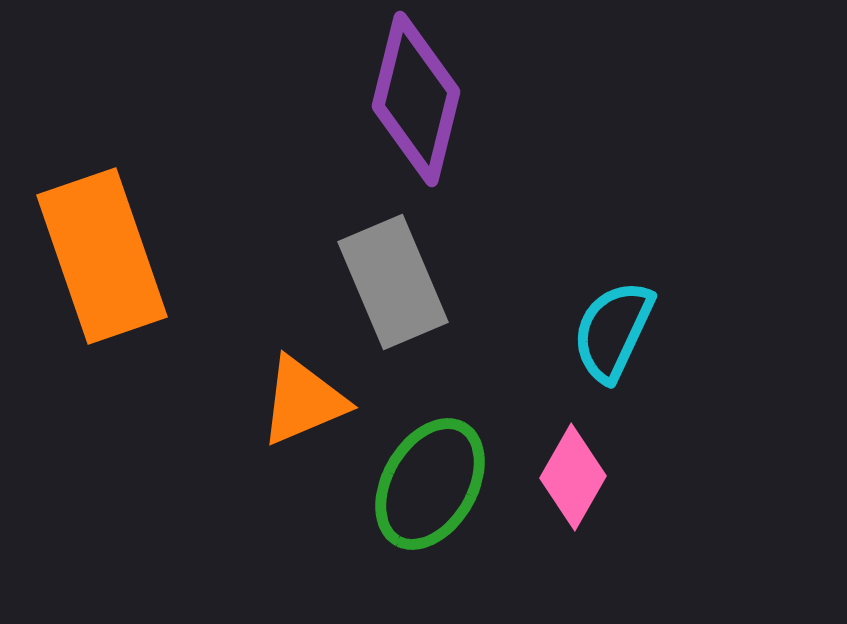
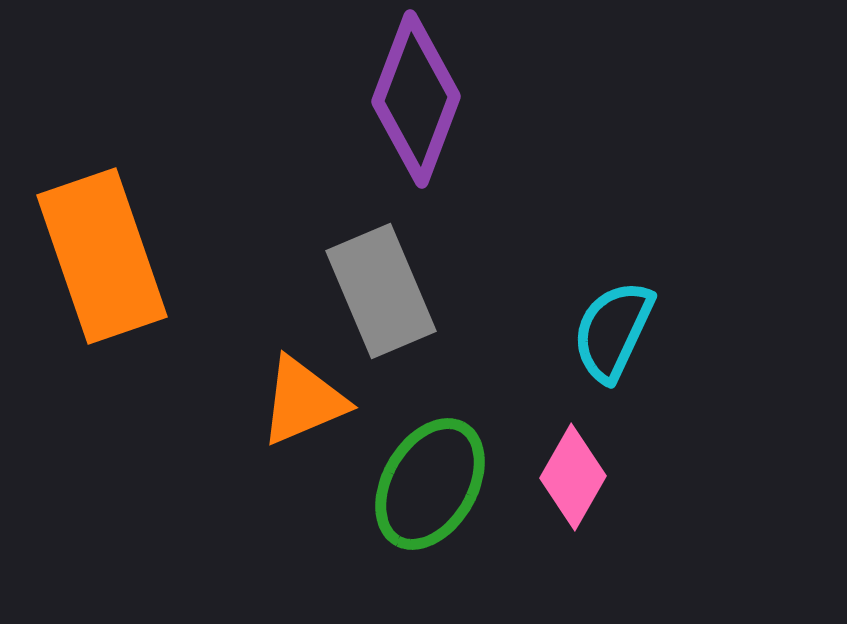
purple diamond: rotated 7 degrees clockwise
gray rectangle: moved 12 px left, 9 px down
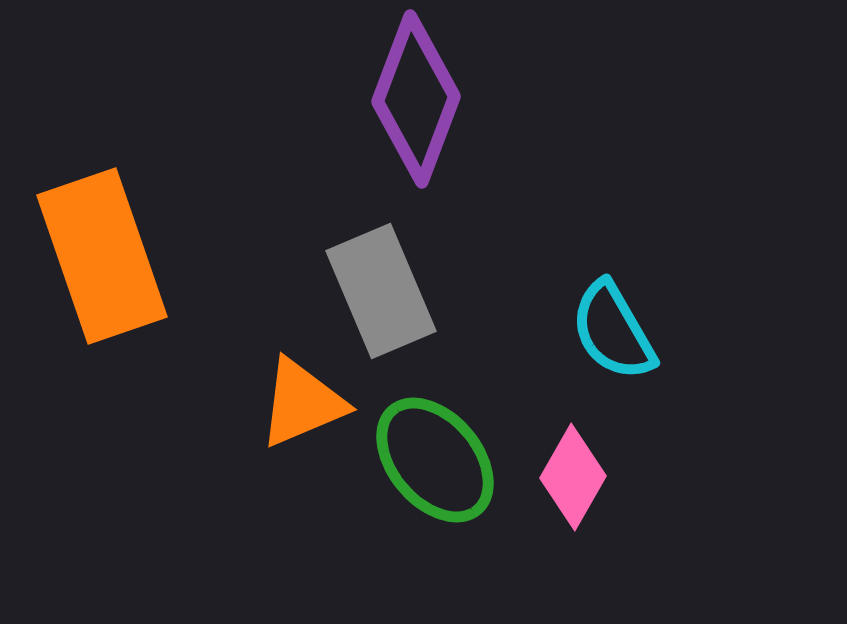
cyan semicircle: rotated 55 degrees counterclockwise
orange triangle: moved 1 px left, 2 px down
green ellipse: moved 5 px right, 24 px up; rotated 70 degrees counterclockwise
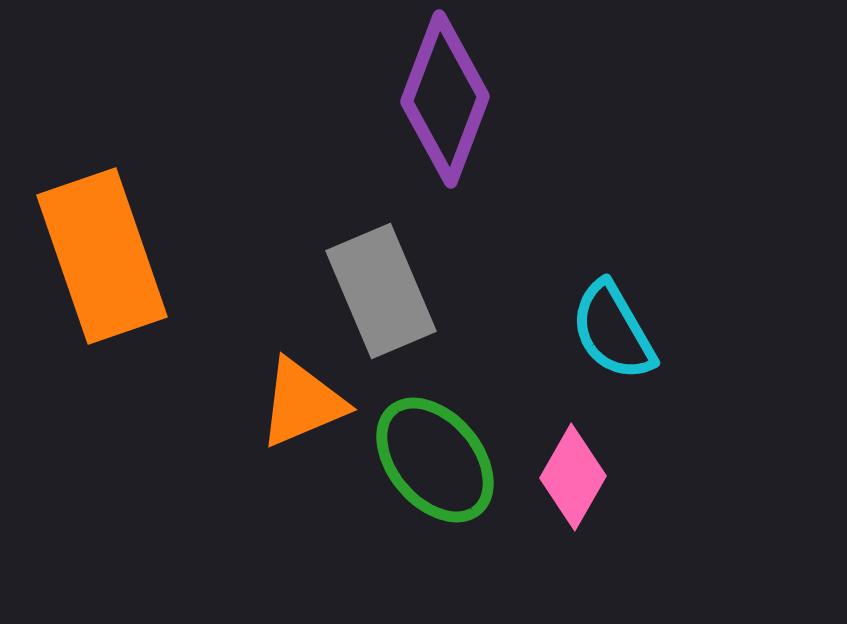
purple diamond: moved 29 px right
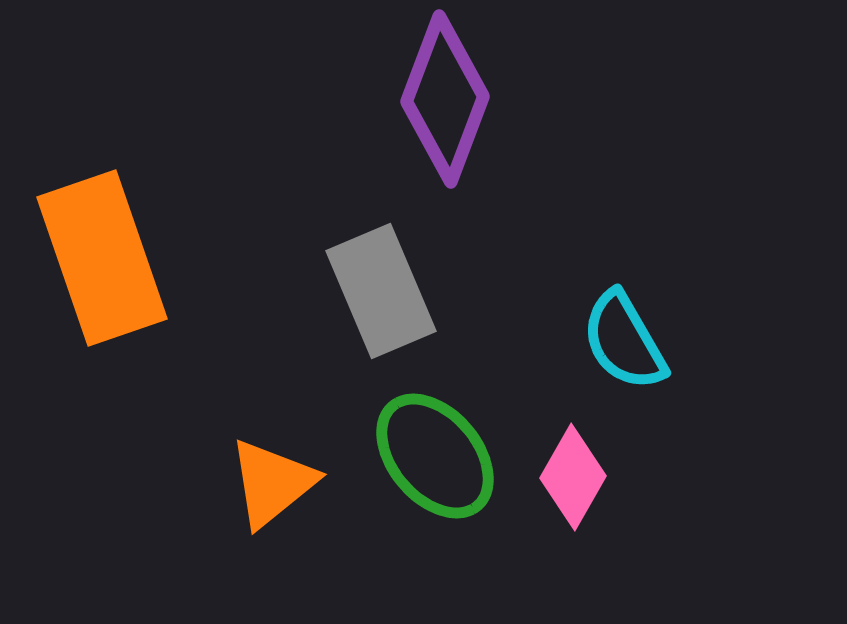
orange rectangle: moved 2 px down
cyan semicircle: moved 11 px right, 10 px down
orange triangle: moved 30 px left, 80 px down; rotated 16 degrees counterclockwise
green ellipse: moved 4 px up
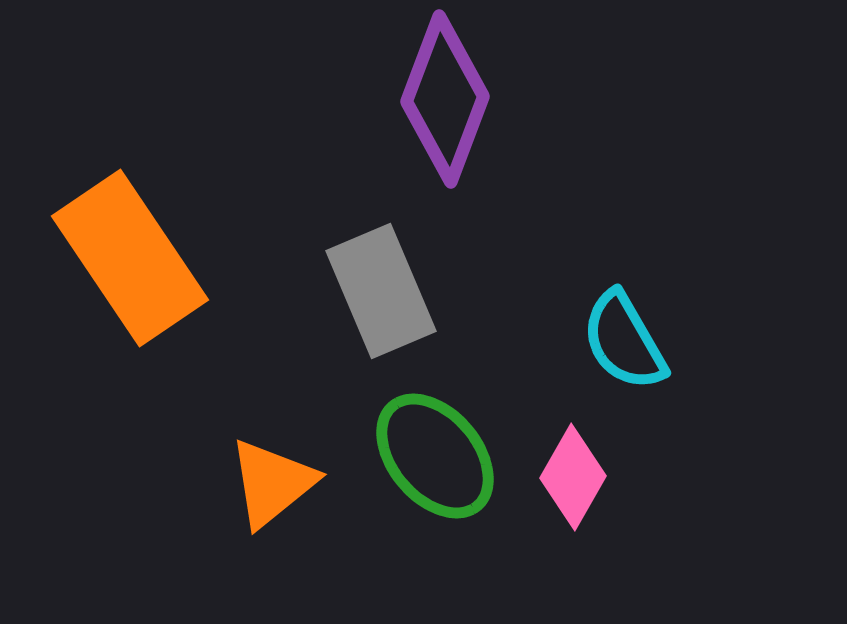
orange rectangle: moved 28 px right; rotated 15 degrees counterclockwise
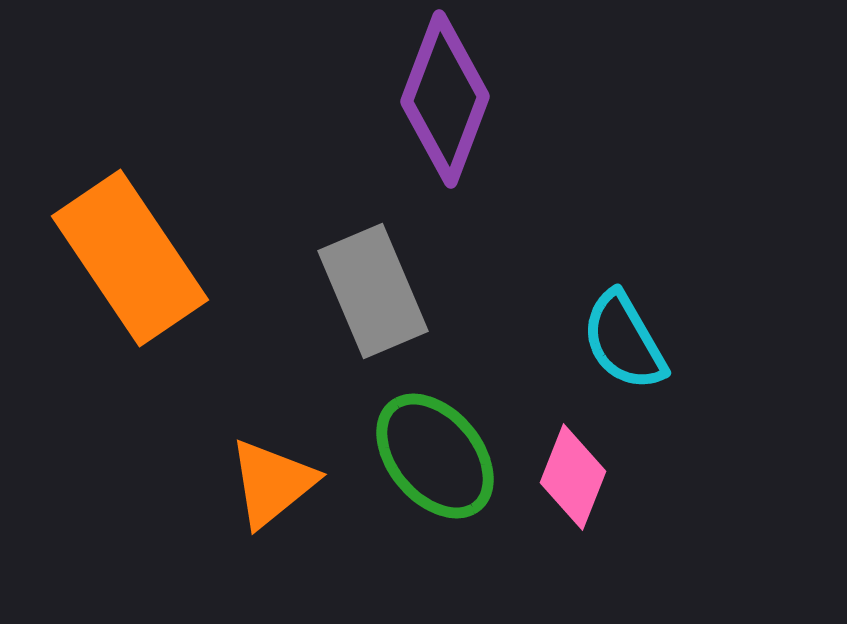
gray rectangle: moved 8 px left
pink diamond: rotated 8 degrees counterclockwise
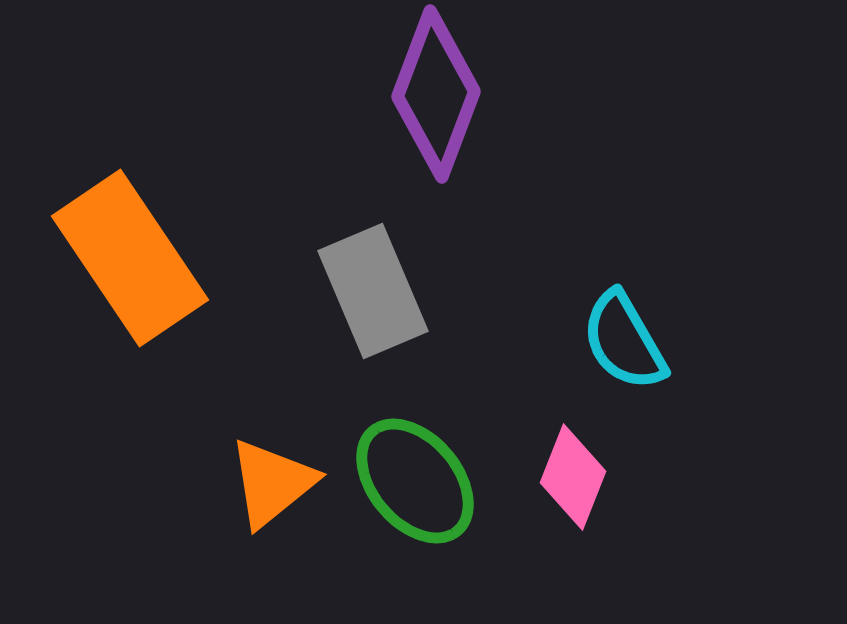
purple diamond: moved 9 px left, 5 px up
green ellipse: moved 20 px left, 25 px down
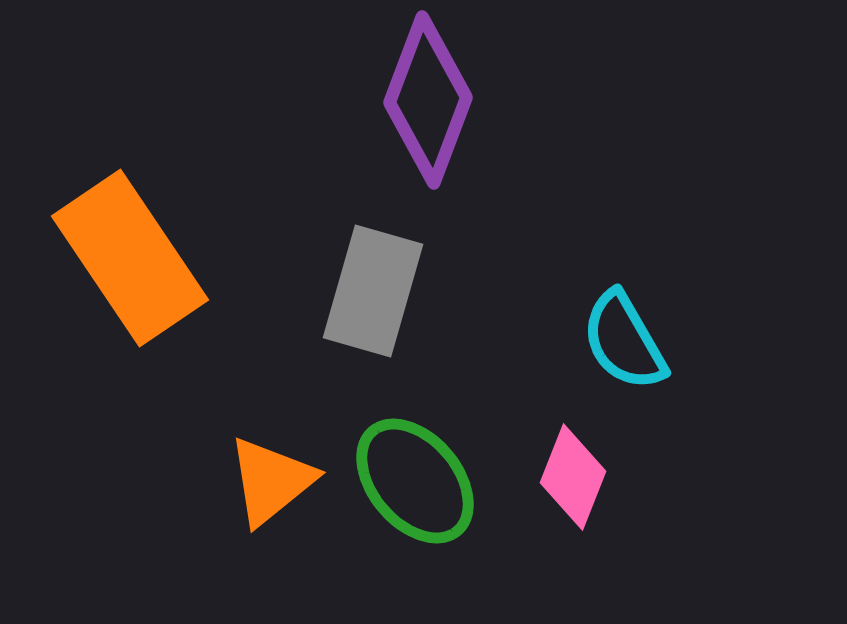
purple diamond: moved 8 px left, 6 px down
gray rectangle: rotated 39 degrees clockwise
orange triangle: moved 1 px left, 2 px up
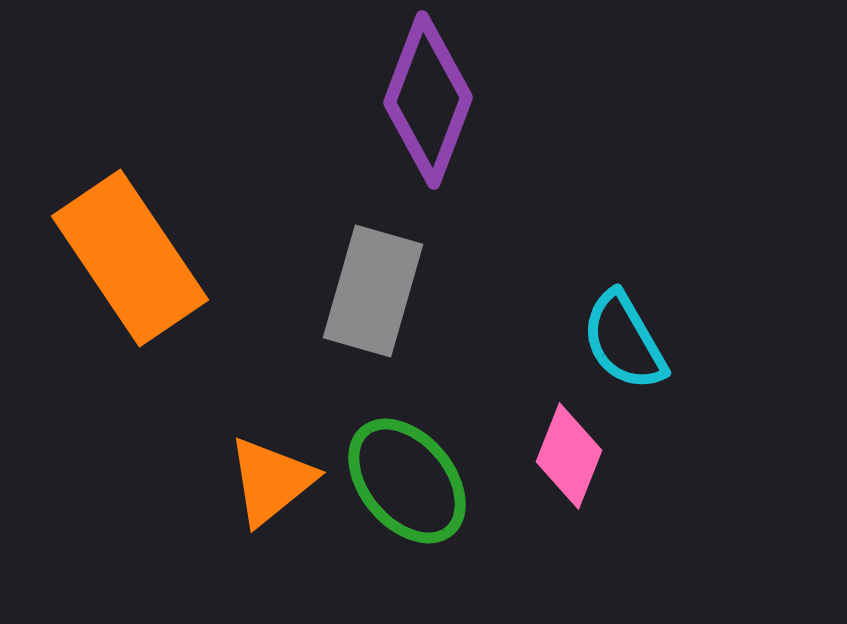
pink diamond: moved 4 px left, 21 px up
green ellipse: moved 8 px left
